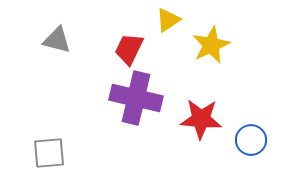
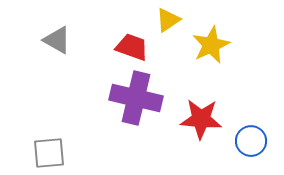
gray triangle: rotated 16 degrees clockwise
red trapezoid: moved 3 px right, 2 px up; rotated 84 degrees clockwise
blue circle: moved 1 px down
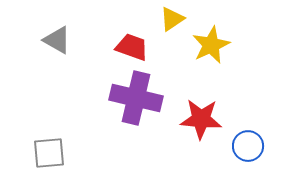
yellow triangle: moved 4 px right, 1 px up
blue circle: moved 3 px left, 5 px down
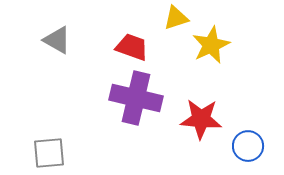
yellow triangle: moved 4 px right, 1 px up; rotated 16 degrees clockwise
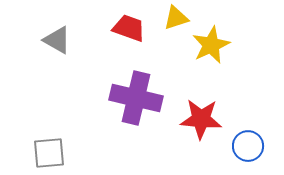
red trapezoid: moved 3 px left, 19 px up
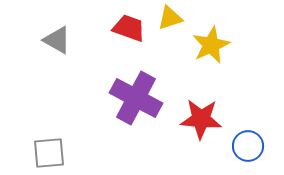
yellow triangle: moved 6 px left
purple cross: rotated 15 degrees clockwise
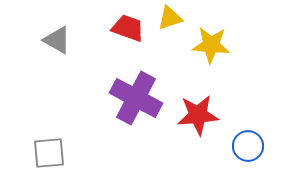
red trapezoid: moved 1 px left
yellow star: rotated 30 degrees clockwise
red star: moved 3 px left, 4 px up; rotated 9 degrees counterclockwise
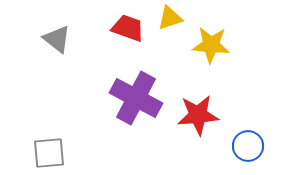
gray triangle: moved 1 px up; rotated 8 degrees clockwise
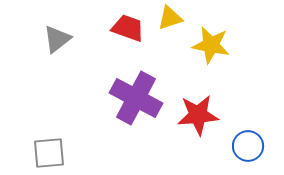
gray triangle: rotated 44 degrees clockwise
yellow star: rotated 6 degrees clockwise
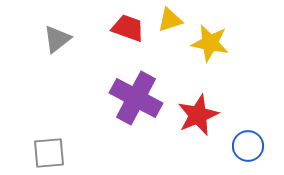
yellow triangle: moved 2 px down
yellow star: moved 1 px left, 2 px up
red star: rotated 18 degrees counterclockwise
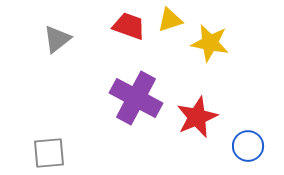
red trapezoid: moved 1 px right, 2 px up
red star: moved 1 px left, 2 px down
